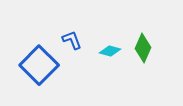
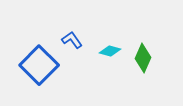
blue L-shape: rotated 15 degrees counterclockwise
green diamond: moved 10 px down
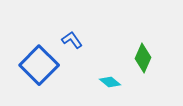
cyan diamond: moved 31 px down; rotated 25 degrees clockwise
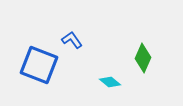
blue square: rotated 24 degrees counterclockwise
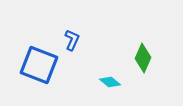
blue L-shape: rotated 60 degrees clockwise
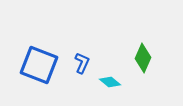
blue L-shape: moved 10 px right, 23 px down
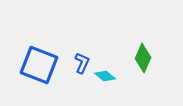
cyan diamond: moved 5 px left, 6 px up
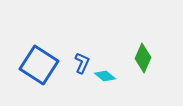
blue square: rotated 12 degrees clockwise
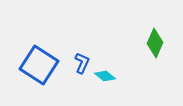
green diamond: moved 12 px right, 15 px up
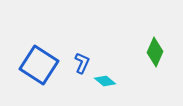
green diamond: moved 9 px down
cyan diamond: moved 5 px down
